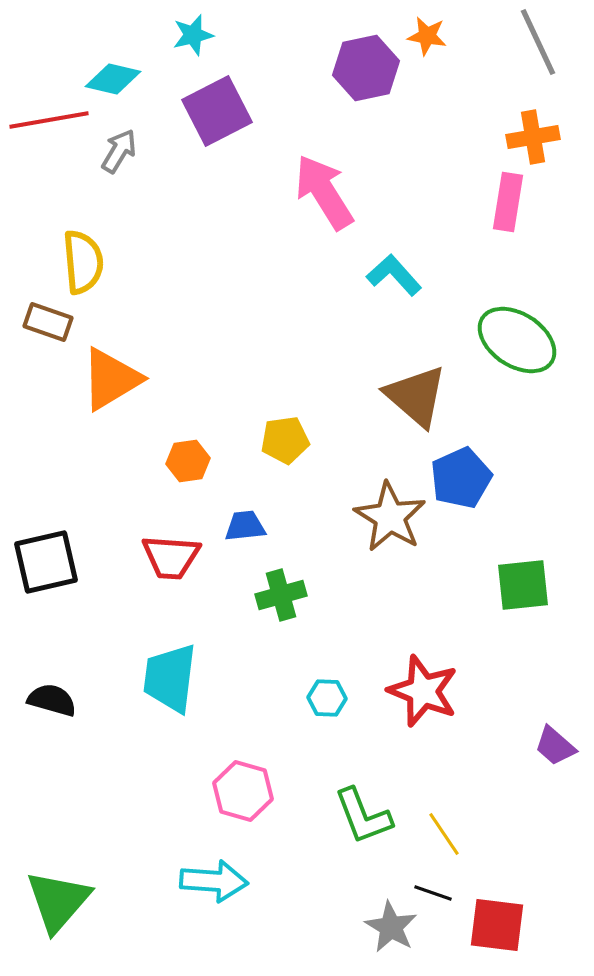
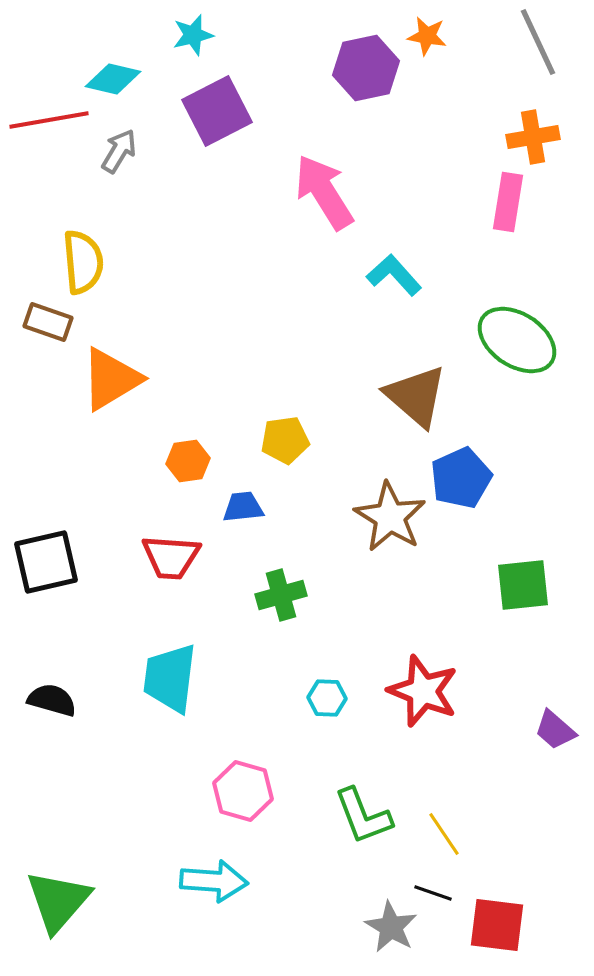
blue trapezoid: moved 2 px left, 19 px up
purple trapezoid: moved 16 px up
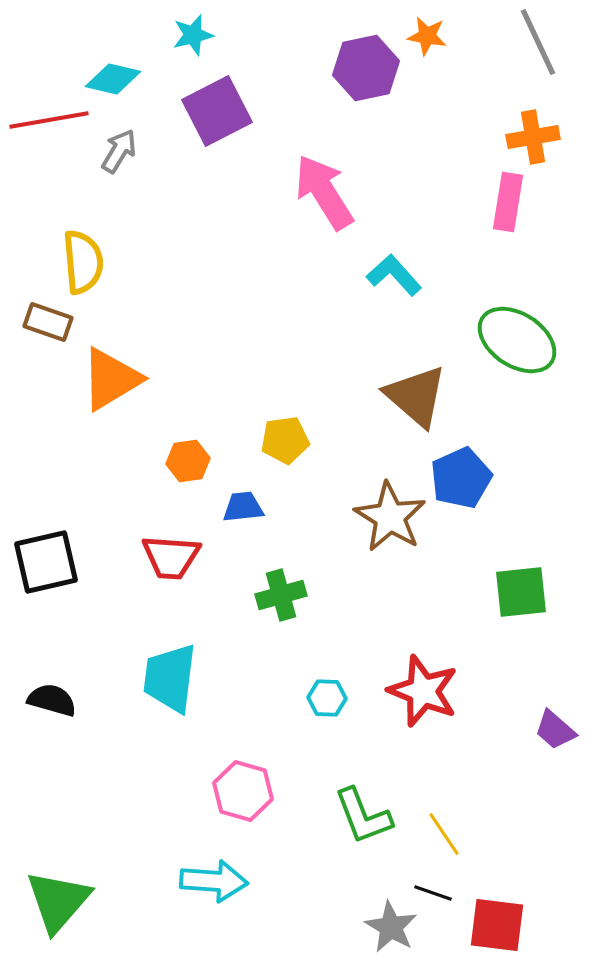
green square: moved 2 px left, 7 px down
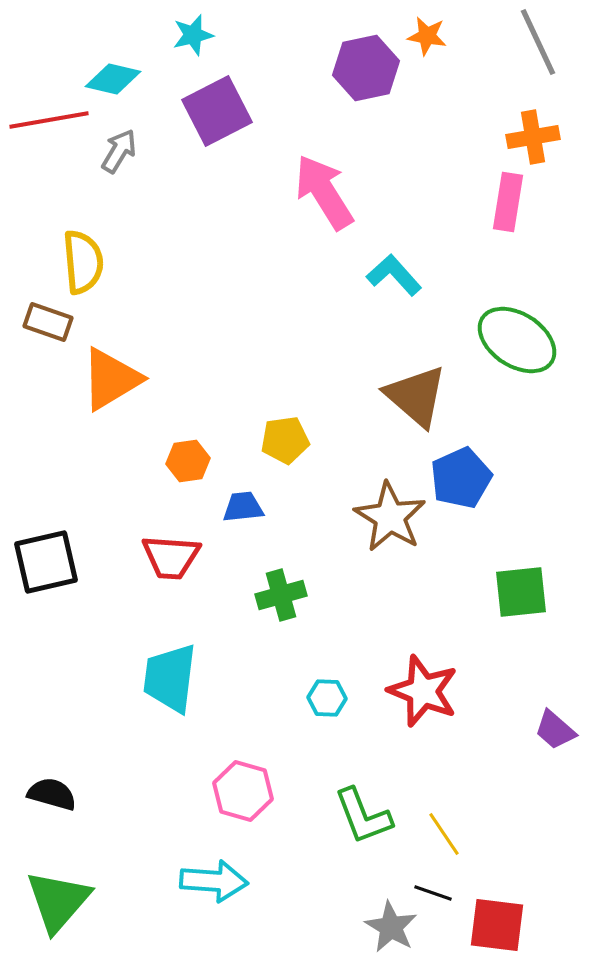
black semicircle: moved 94 px down
